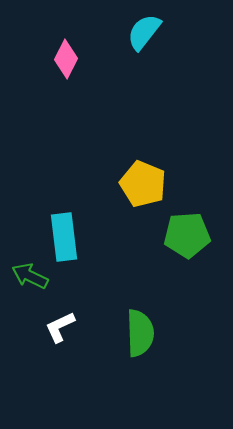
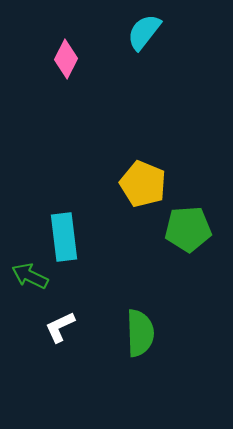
green pentagon: moved 1 px right, 6 px up
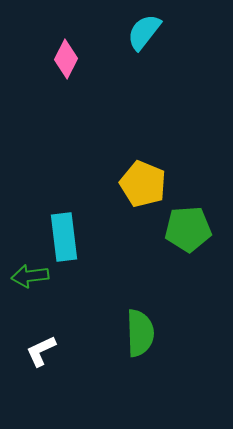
green arrow: rotated 33 degrees counterclockwise
white L-shape: moved 19 px left, 24 px down
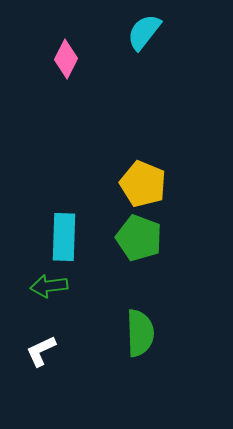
green pentagon: moved 49 px left, 9 px down; rotated 24 degrees clockwise
cyan rectangle: rotated 9 degrees clockwise
green arrow: moved 19 px right, 10 px down
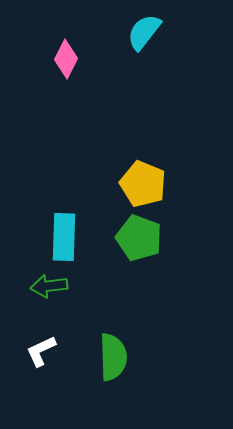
green semicircle: moved 27 px left, 24 px down
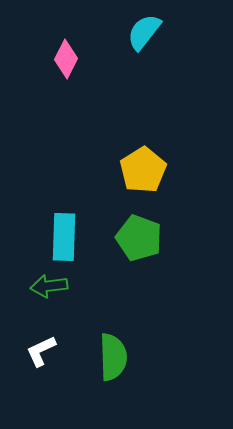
yellow pentagon: moved 14 px up; rotated 18 degrees clockwise
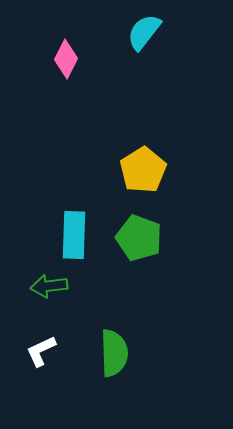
cyan rectangle: moved 10 px right, 2 px up
green semicircle: moved 1 px right, 4 px up
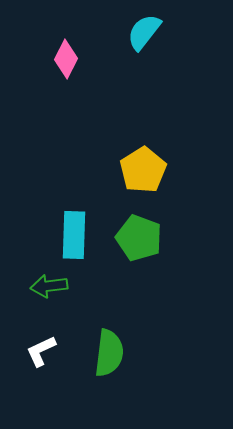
green semicircle: moved 5 px left; rotated 9 degrees clockwise
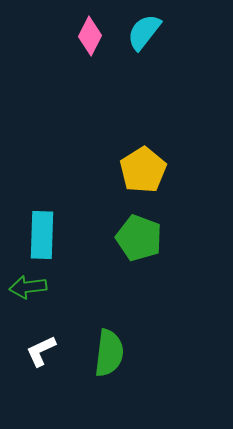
pink diamond: moved 24 px right, 23 px up
cyan rectangle: moved 32 px left
green arrow: moved 21 px left, 1 px down
